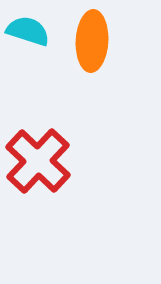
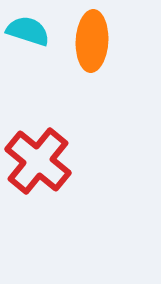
red cross: rotated 4 degrees counterclockwise
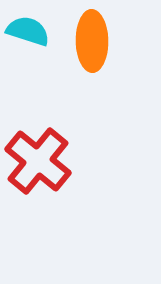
orange ellipse: rotated 4 degrees counterclockwise
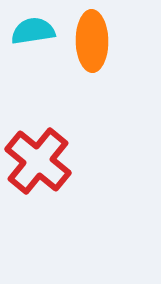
cyan semicircle: moved 5 px right; rotated 27 degrees counterclockwise
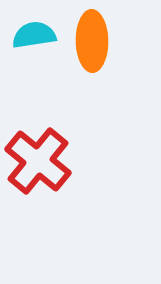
cyan semicircle: moved 1 px right, 4 px down
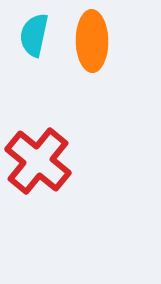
cyan semicircle: rotated 69 degrees counterclockwise
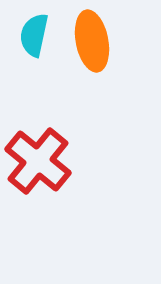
orange ellipse: rotated 10 degrees counterclockwise
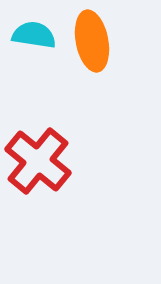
cyan semicircle: rotated 87 degrees clockwise
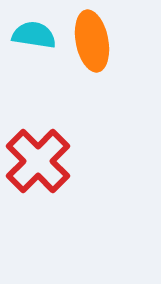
red cross: rotated 6 degrees clockwise
